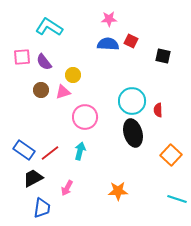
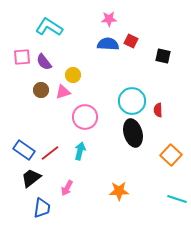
black trapezoid: moved 2 px left; rotated 10 degrees counterclockwise
orange star: moved 1 px right
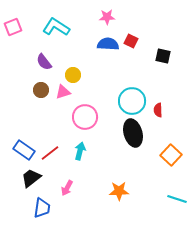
pink star: moved 2 px left, 2 px up
cyan L-shape: moved 7 px right
pink square: moved 9 px left, 30 px up; rotated 18 degrees counterclockwise
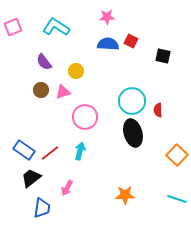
yellow circle: moved 3 px right, 4 px up
orange square: moved 6 px right
orange star: moved 6 px right, 4 px down
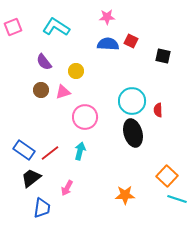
orange square: moved 10 px left, 21 px down
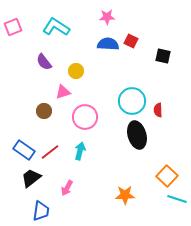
brown circle: moved 3 px right, 21 px down
black ellipse: moved 4 px right, 2 px down
red line: moved 1 px up
blue trapezoid: moved 1 px left, 3 px down
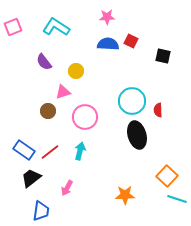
brown circle: moved 4 px right
